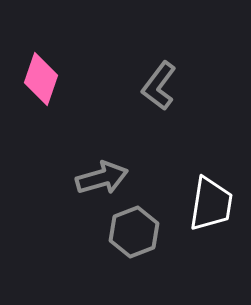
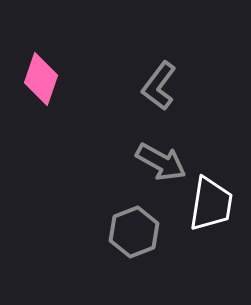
gray arrow: moved 59 px right, 16 px up; rotated 45 degrees clockwise
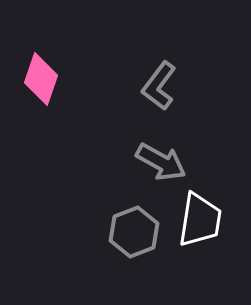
white trapezoid: moved 11 px left, 16 px down
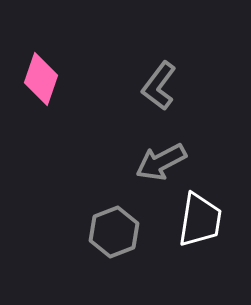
gray arrow: rotated 123 degrees clockwise
gray hexagon: moved 20 px left
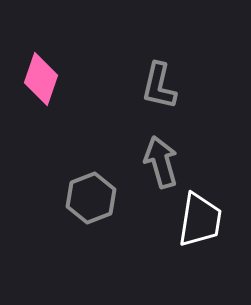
gray L-shape: rotated 24 degrees counterclockwise
gray arrow: rotated 102 degrees clockwise
gray hexagon: moved 23 px left, 34 px up
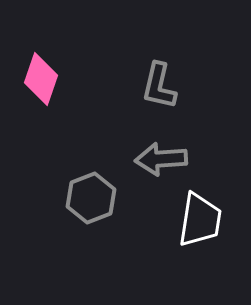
gray arrow: moved 3 px up; rotated 78 degrees counterclockwise
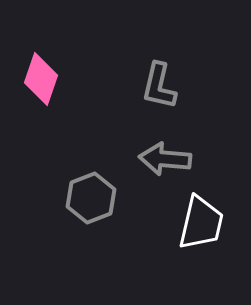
gray arrow: moved 4 px right; rotated 9 degrees clockwise
white trapezoid: moved 1 px right, 3 px down; rotated 4 degrees clockwise
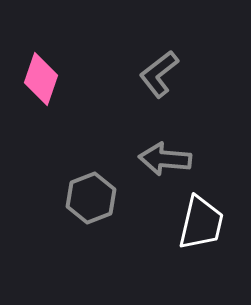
gray L-shape: moved 12 px up; rotated 39 degrees clockwise
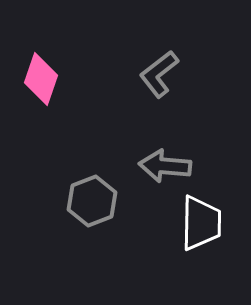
gray arrow: moved 7 px down
gray hexagon: moved 1 px right, 3 px down
white trapezoid: rotated 12 degrees counterclockwise
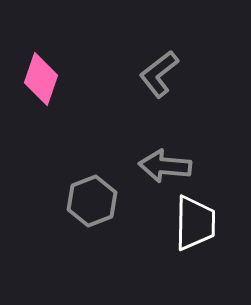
white trapezoid: moved 6 px left
